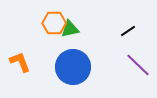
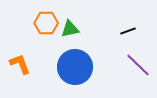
orange hexagon: moved 8 px left
black line: rotated 14 degrees clockwise
orange L-shape: moved 2 px down
blue circle: moved 2 px right
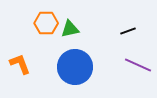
purple line: rotated 20 degrees counterclockwise
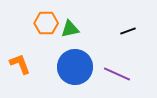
purple line: moved 21 px left, 9 px down
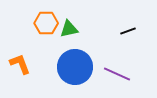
green triangle: moved 1 px left
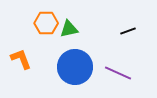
orange L-shape: moved 1 px right, 5 px up
purple line: moved 1 px right, 1 px up
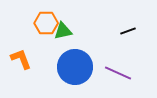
green triangle: moved 6 px left, 2 px down
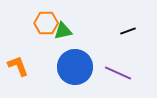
orange L-shape: moved 3 px left, 7 px down
